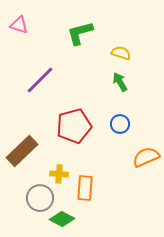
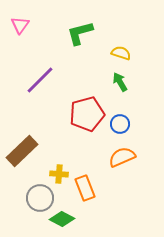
pink triangle: moved 1 px right; rotated 48 degrees clockwise
red pentagon: moved 13 px right, 12 px up
orange semicircle: moved 24 px left
orange rectangle: rotated 25 degrees counterclockwise
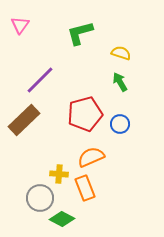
red pentagon: moved 2 px left
brown rectangle: moved 2 px right, 31 px up
orange semicircle: moved 31 px left
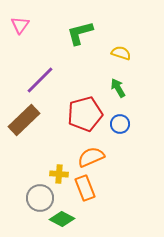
green arrow: moved 2 px left, 6 px down
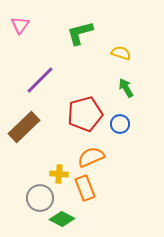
green arrow: moved 8 px right
brown rectangle: moved 7 px down
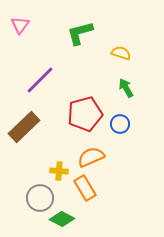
yellow cross: moved 3 px up
orange rectangle: rotated 10 degrees counterclockwise
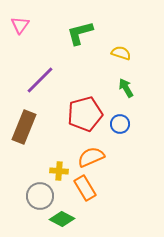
brown rectangle: rotated 24 degrees counterclockwise
gray circle: moved 2 px up
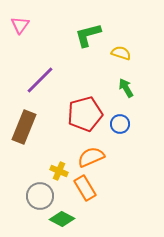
green L-shape: moved 8 px right, 2 px down
yellow cross: rotated 18 degrees clockwise
